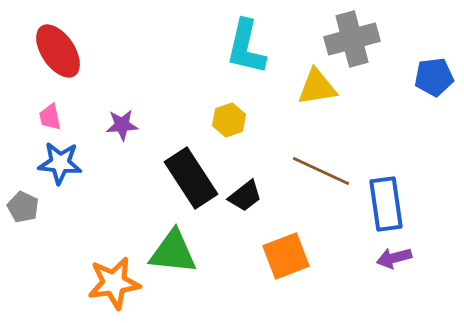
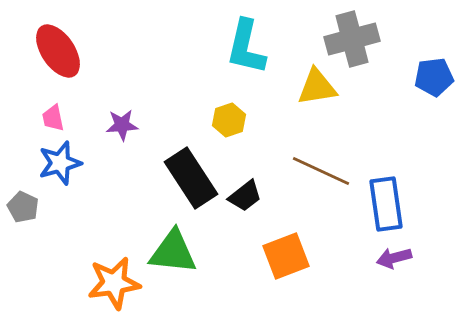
pink trapezoid: moved 3 px right, 1 px down
blue star: rotated 21 degrees counterclockwise
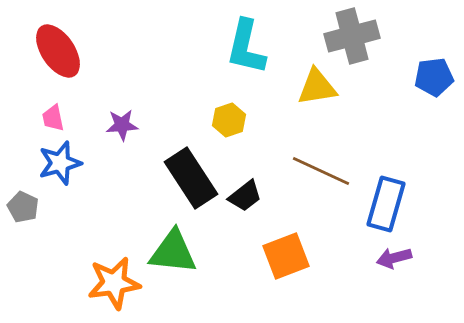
gray cross: moved 3 px up
blue rectangle: rotated 24 degrees clockwise
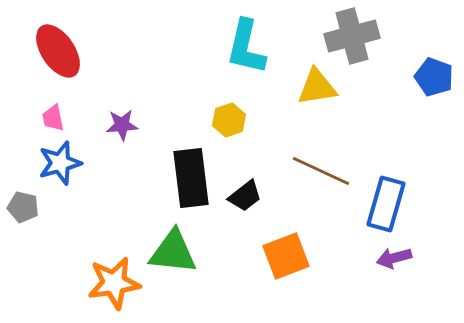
blue pentagon: rotated 27 degrees clockwise
black rectangle: rotated 26 degrees clockwise
gray pentagon: rotated 12 degrees counterclockwise
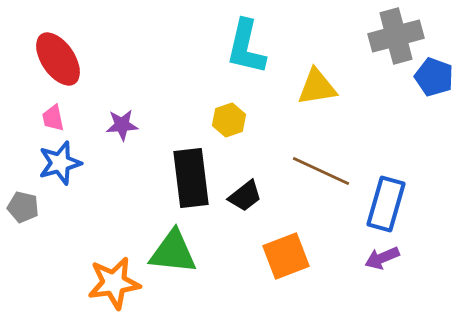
gray cross: moved 44 px right
red ellipse: moved 8 px down
purple arrow: moved 12 px left; rotated 8 degrees counterclockwise
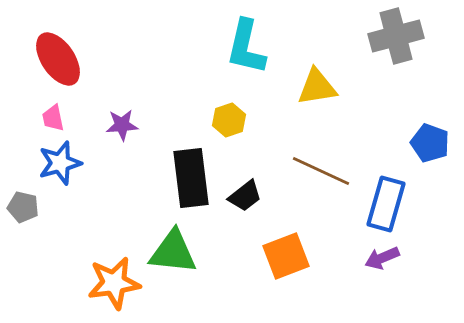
blue pentagon: moved 4 px left, 66 px down
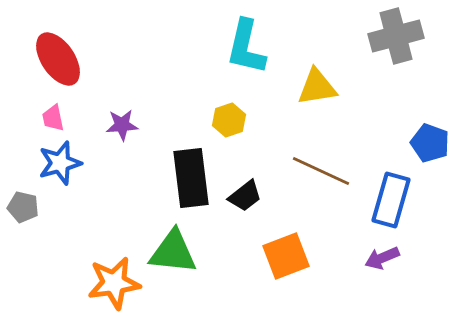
blue rectangle: moved 5 px right, 4 px up
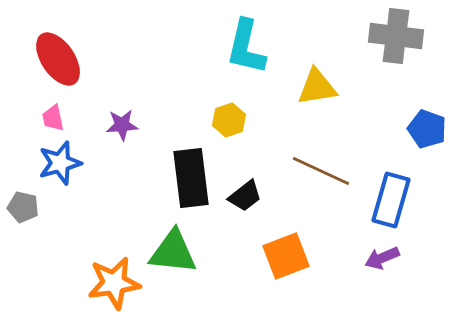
gray cross: rotated 22 degrees clockwise
blue pentagon: moved 3 px left, 14 px up
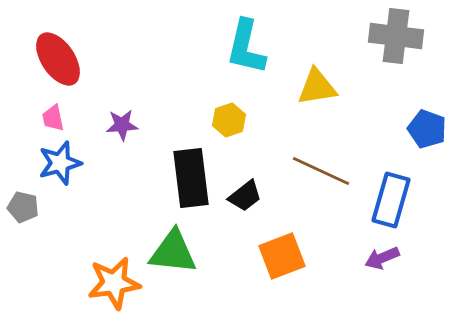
orange square: moved 4 px left
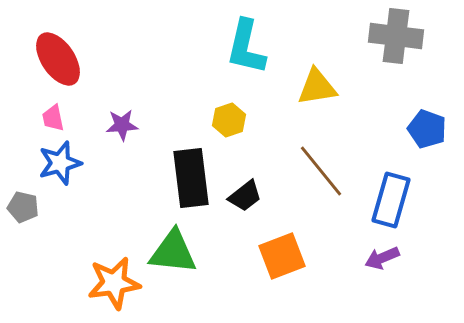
brown line: rotated 26 degrees clockwise
